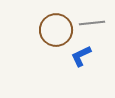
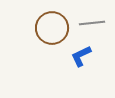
brown circle: moved 4 px left, 2 px up
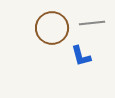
blue L-shape: rotated 80 degrees counterclockwise
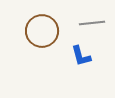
brown circle: moved 10 px left, 3 px down
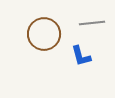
brown circle: moved 2 px right, 3 px down
